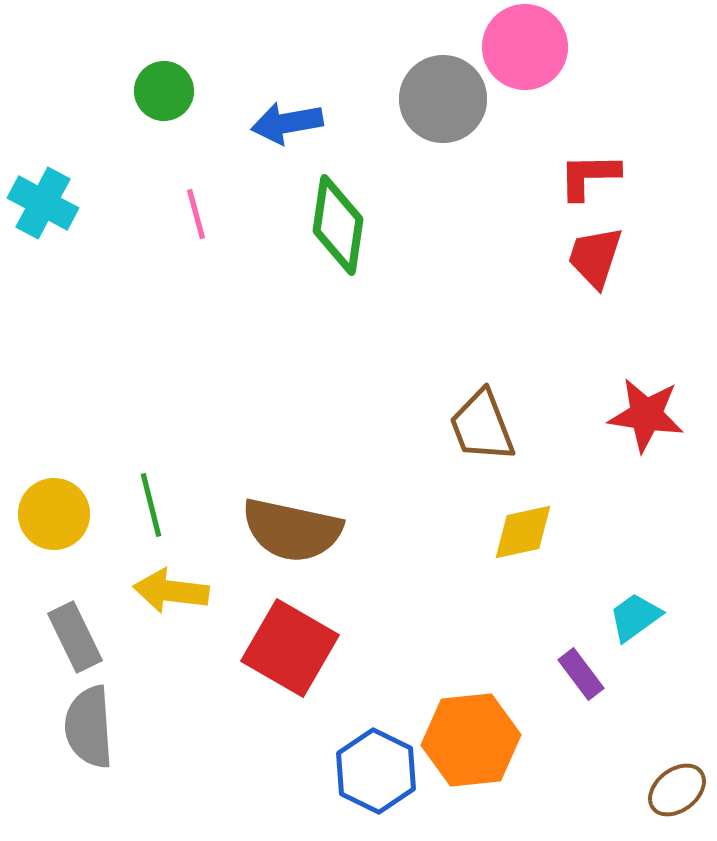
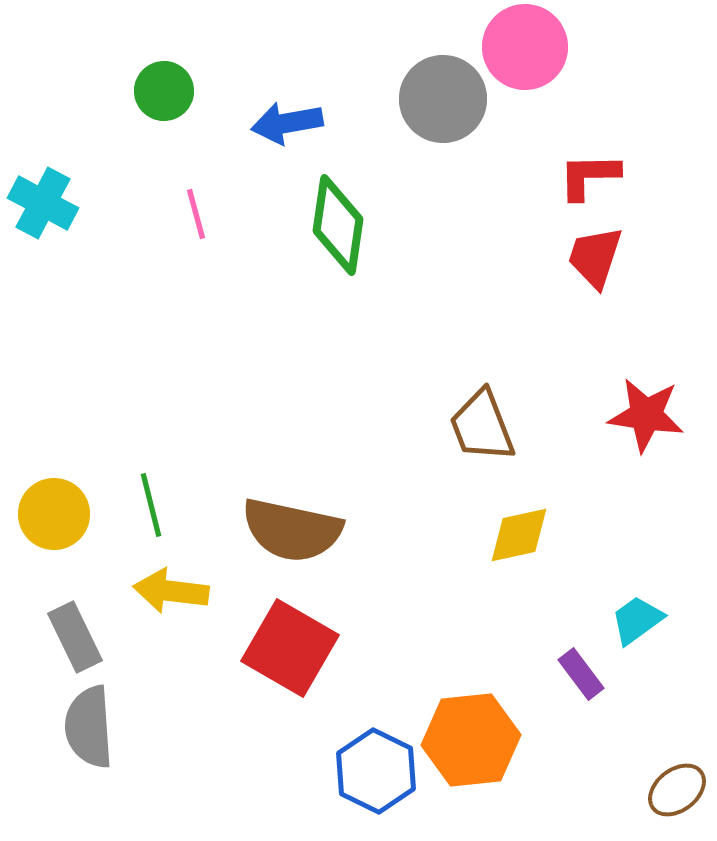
yellow diamond: moved 4 px left, 3 px down
cyan trapezoid: moved 2 px right, 3 px down
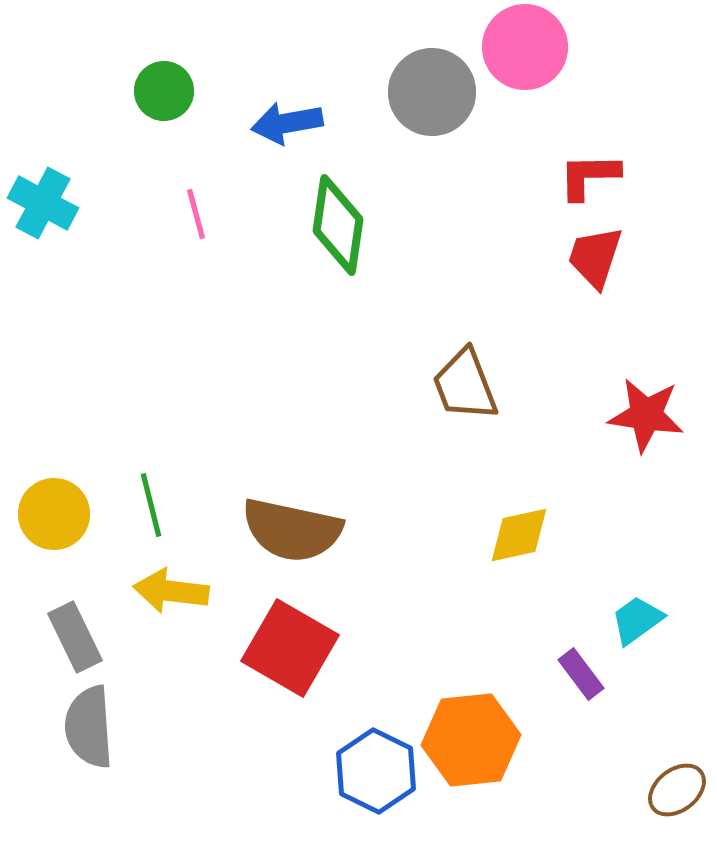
gray circle: moved 11 px left, 7 px up
brown trapezoid: moved 17 px left, 41 px up
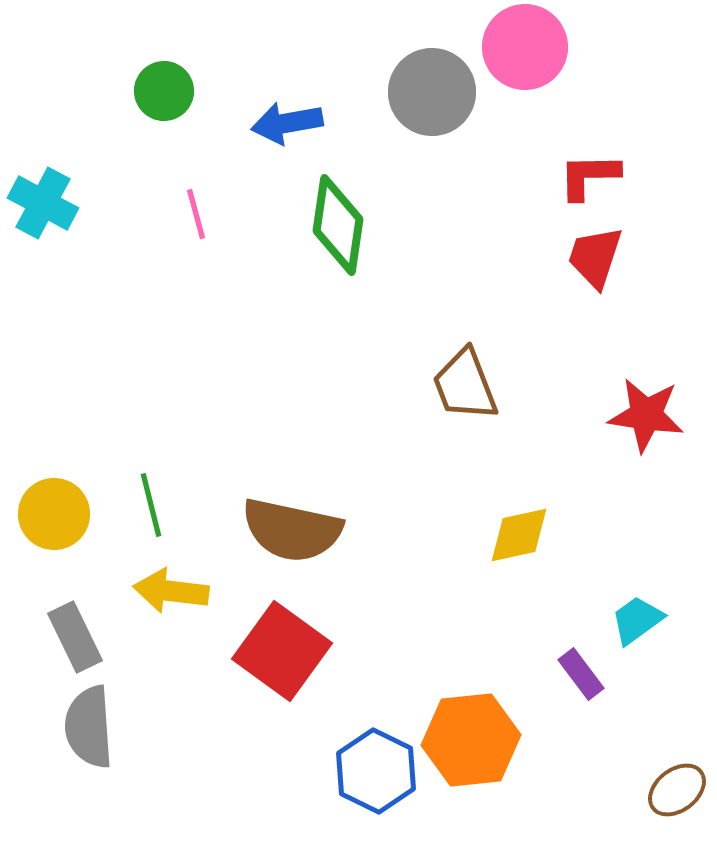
red square: moved 8 px left, 3 px down; rotated 6 degrees clockwise
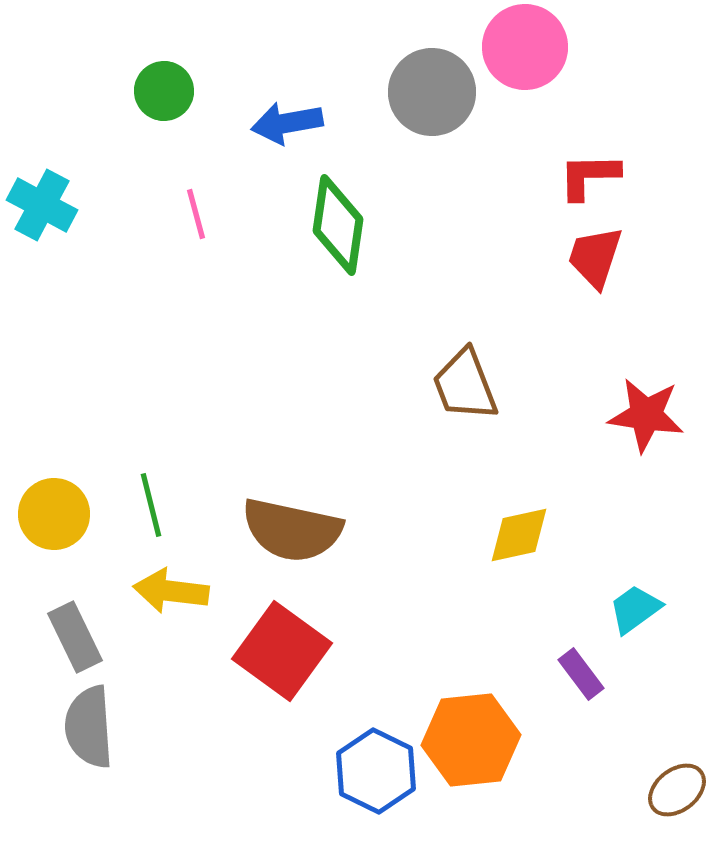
cyan cross: moved 1 px left, 2 px down
cyan trapezoid: moved 2 px left, 11 px up
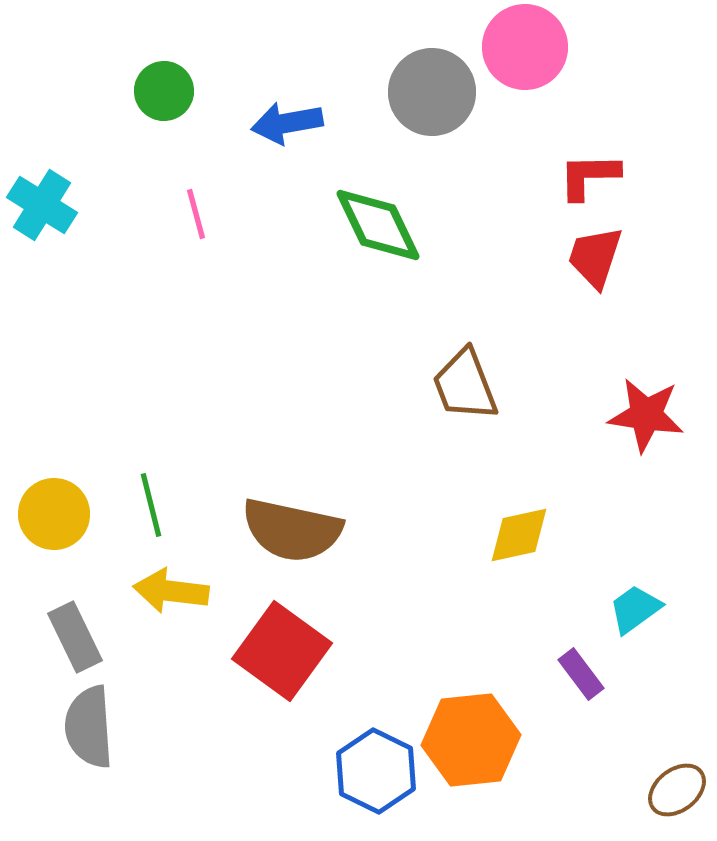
cyan cross: rotated 4 degrees clockwise
green diamond: moved 40 px right; rotated 34 degrees counterclockwise
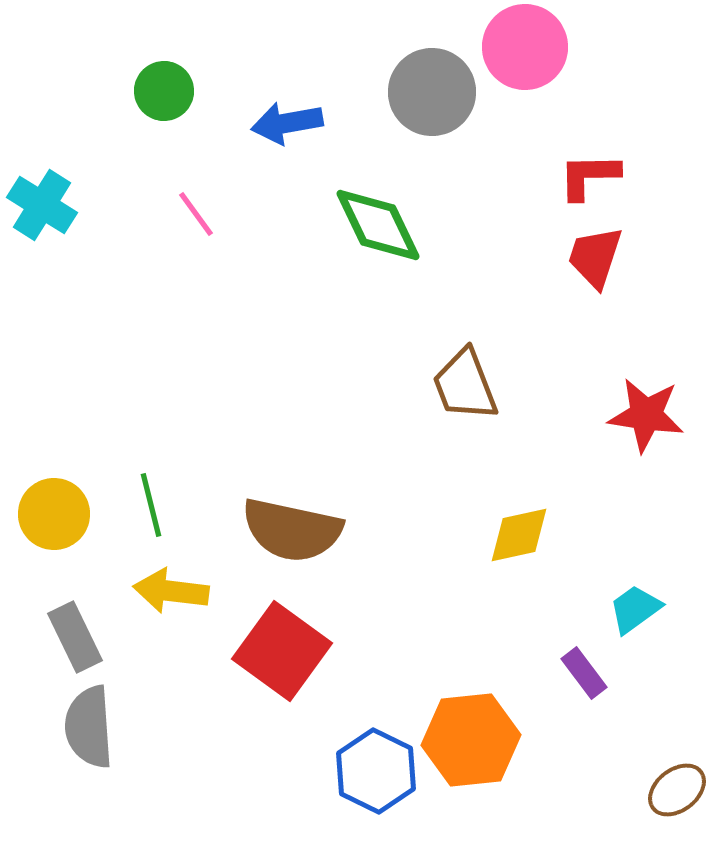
pink line: rotated 21 degrees counterclockwise
purple rectangle: moved 3 px right, 1 px up
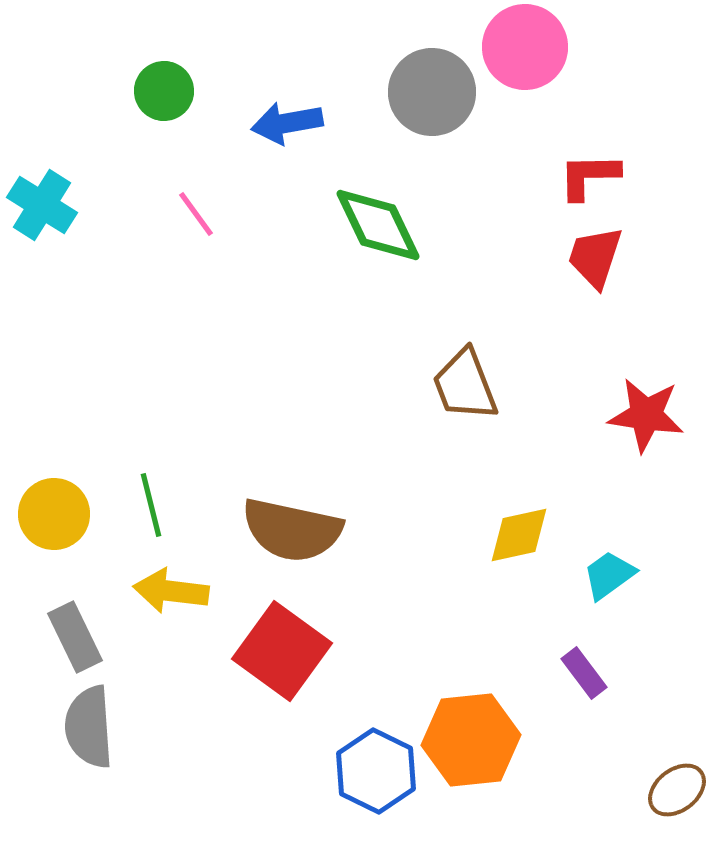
cyan trapezoid: moved 26 px left, 34 px up
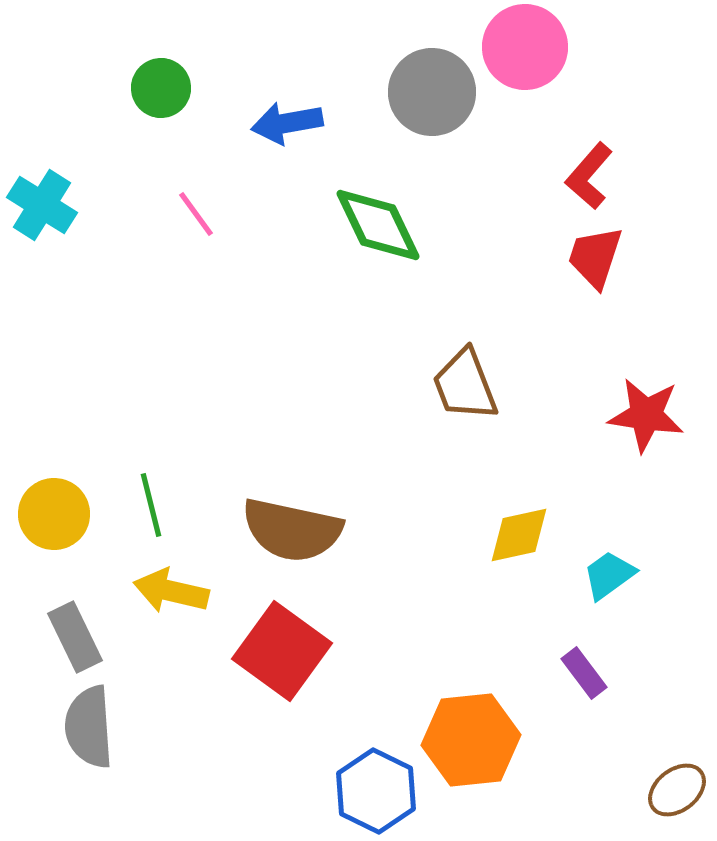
green circle: moved 3 px left, 3 px up
red L-shape: rotated 48 degrees counterclockwise
yellow arrow: rotated 6 degrees clockwise
blue hexagon: moved 20 px down
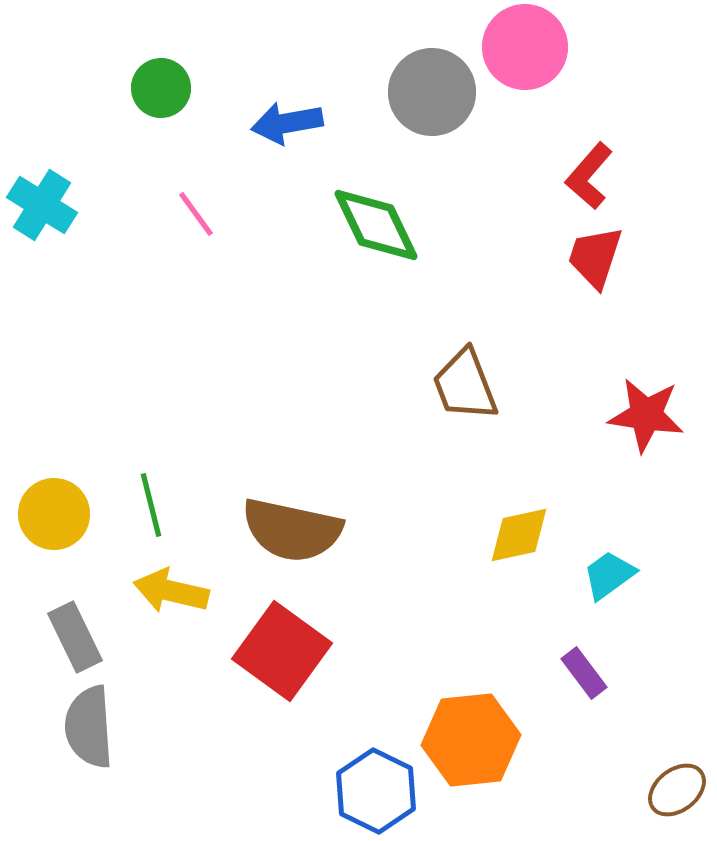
green diamond: moved 2 px left
